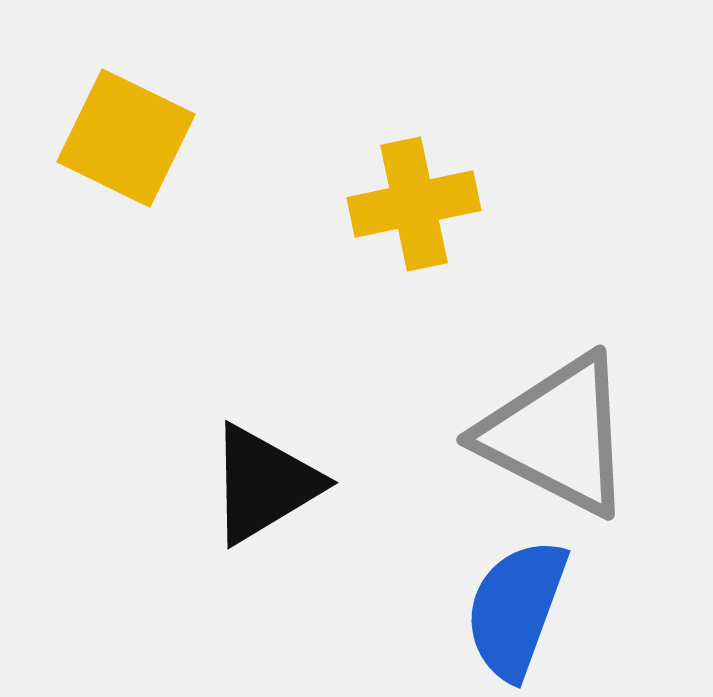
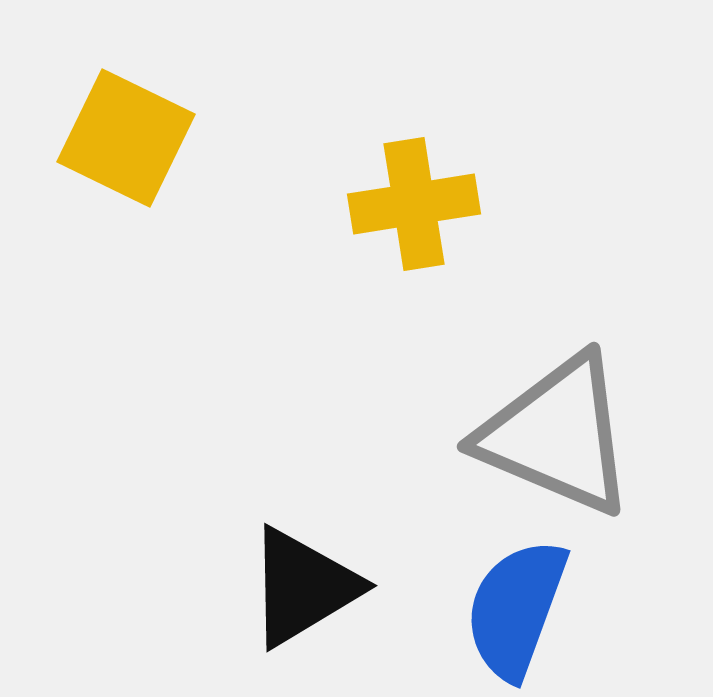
yellow cross: rotated 3 degrees clockwise
gray triangle: rotated 4 degrees counterclockwise
black triangle: moved 39 px right, 103 px down
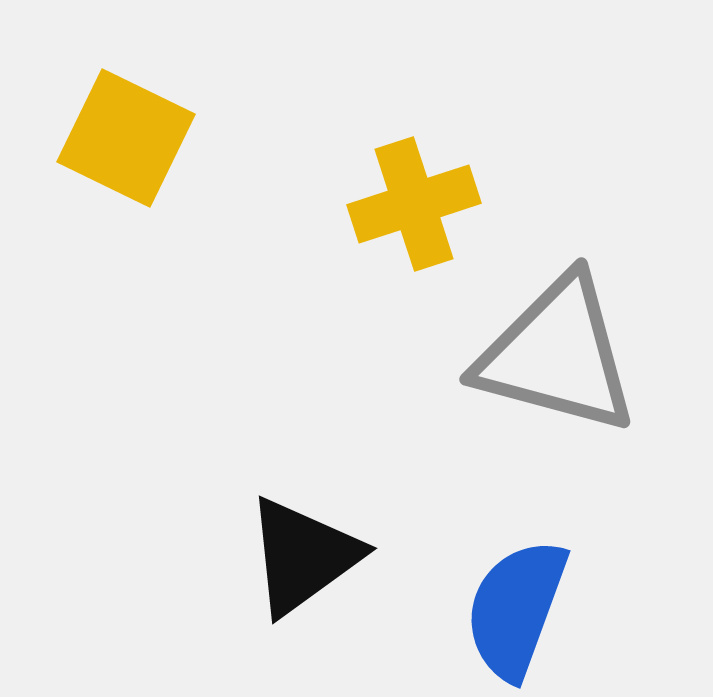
yellow cross: rotated 9 degrees counterclockwise
gray triangle: moved 80 px up; rotated 8 degrees counterclockwise
black triangle: moved 31 px up; rotated 5 degrees counterclockwise
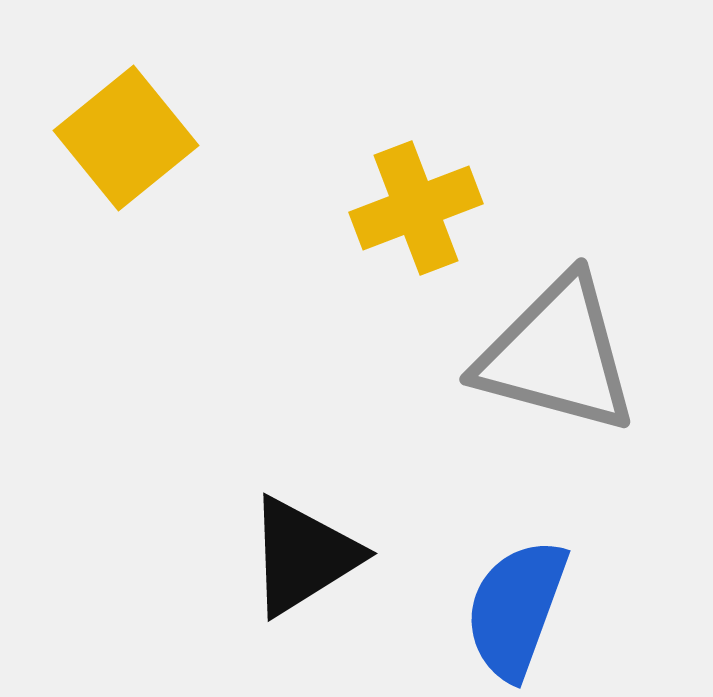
yellow square: rotated 25 degrees clockwise
yellow cross: moved 2 px right, 4 px down; rotated 3 degrees counterclockwise
black triangle: rotated 4 degrees clockwise
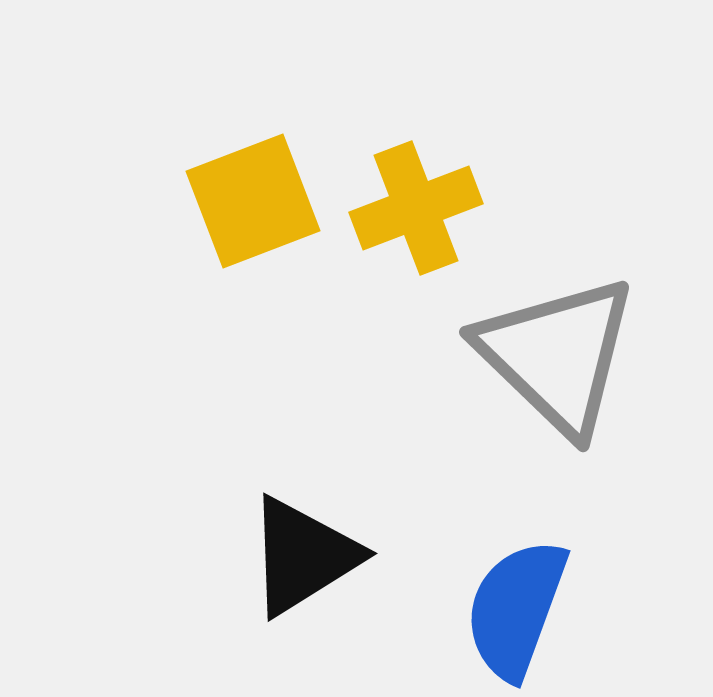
yellow square: moved 127 px right, 63 px down; rotated 18 degrees clockwise
gray triangle: rotated 29 degrees clockwise
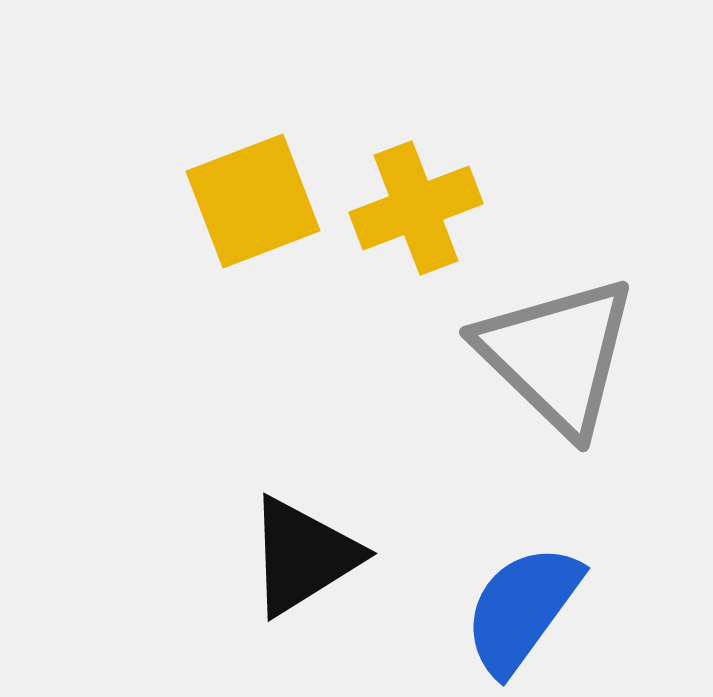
blue semicircle: moved 6 px right; rotated 16 degrees clockwise
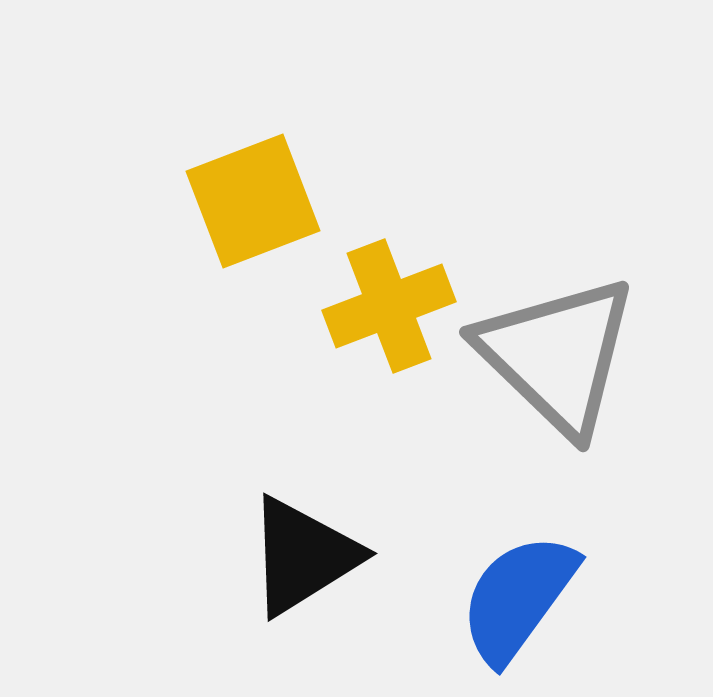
yellow cross: moved 27 px left, 98 px down
blue semicircle: moved 4 px left, 11 px up
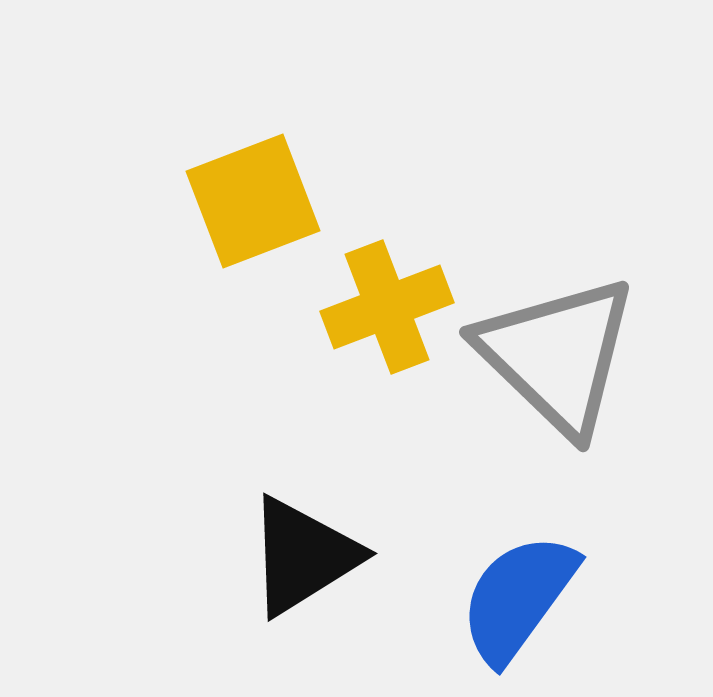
yellow cross: moved 2 px left, 1 px down
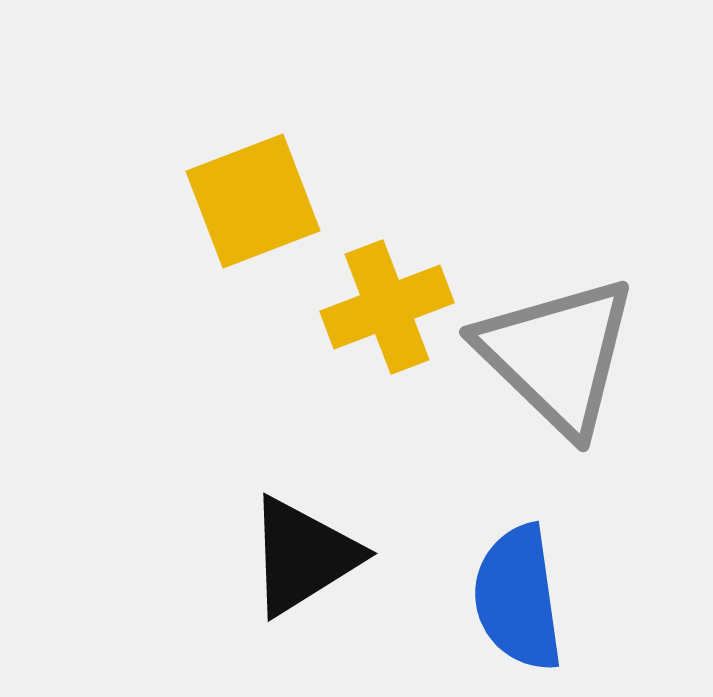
blue semicircle: rotated 44 degrees counterclockwise
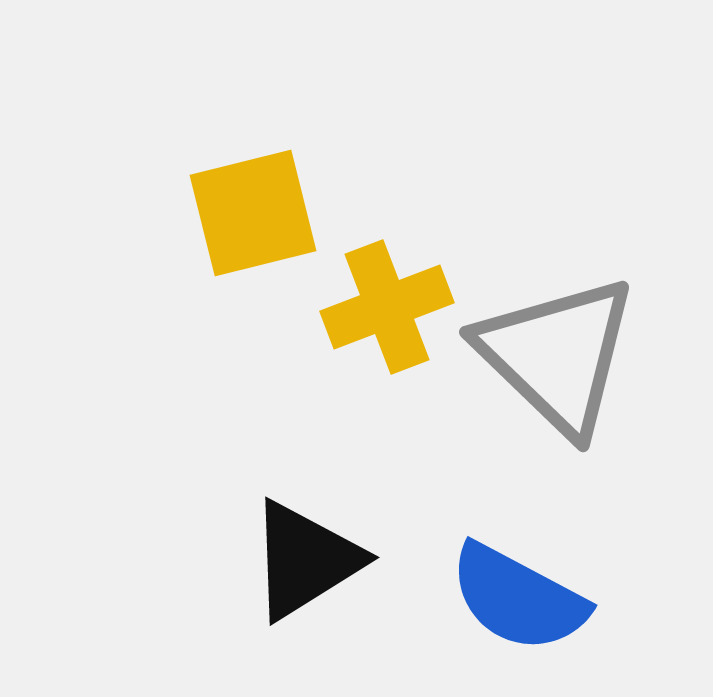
yellow square: moved 12 px down; rotated 7 degrees clockwise
black triangle: moved 2 px right, 4 px down
blue semicircle: rotated 54 degrees counterclockwise
